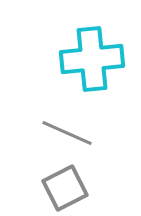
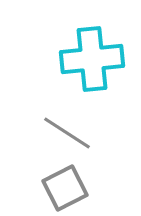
gray line: rotated 9 degrees clockwise
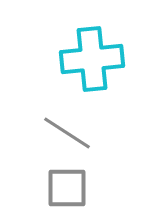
gray square: moved 2 px right; rotated 27 degrees clockwise
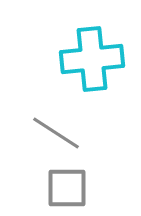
gray line: moved 11 px left
